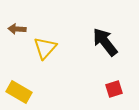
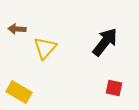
black arrow: rotated 76 degrees clockwise
red square: moved 1 px up; rotated 30 degrees clockwise
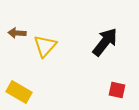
brown arrow: moved 4 px down
yellow triangle: moved 2 px up
red square: moved 3 px right, 2 px down
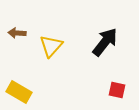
yellow triangle: moved 6 px right
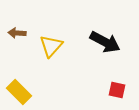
black arrow: rotated 80 degrees clockwise
yellow rectangle: rotated 15 degrees clockwise
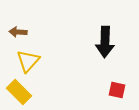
brown arrow: moved 1 px right, 1 px up
black arrow: rotated 64 degrees clockwise
yellow triangle: moved 23 px left, 15 px down
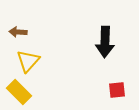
red square: rotated 18 degrees counterclockwise
